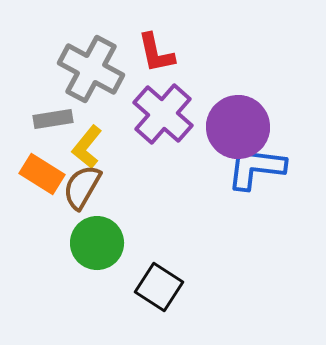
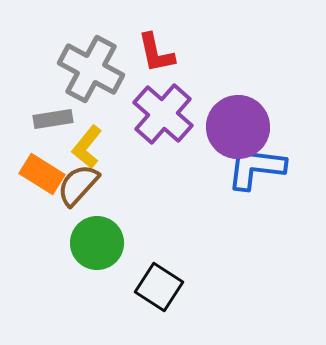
brown semicircle: moved 4 px left, 2 px up; rotated 12 degrees clockwise
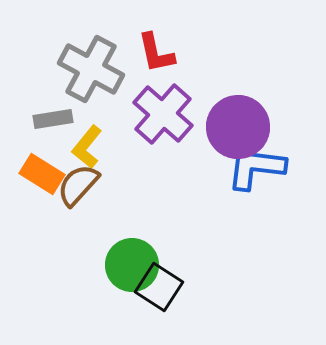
green circle: moved 35 px right, 22 px down
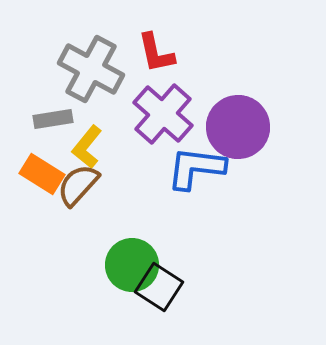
blue L-shape: moved 60 px left
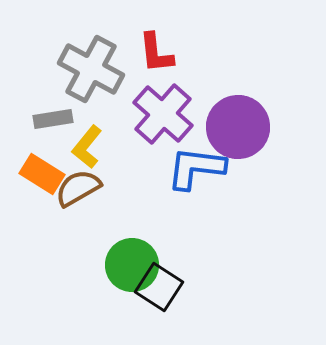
red L-shape: rotated 6 degrees clockwise
brown semicircle: moved 3 px down; rotated 18 degrees clockwise
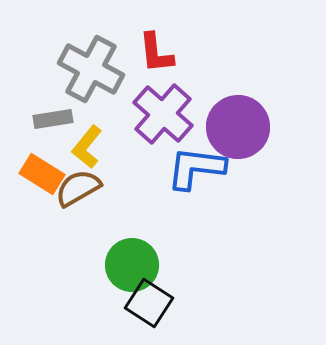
black square: moved 10 px left, 16 px down
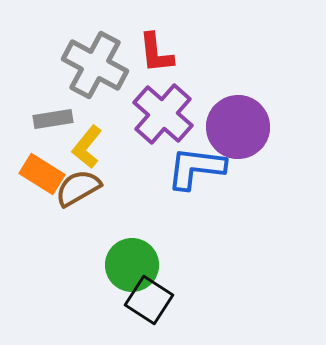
gray cross: moved 4 px right, 4 px up
black square: moved 3 px up
